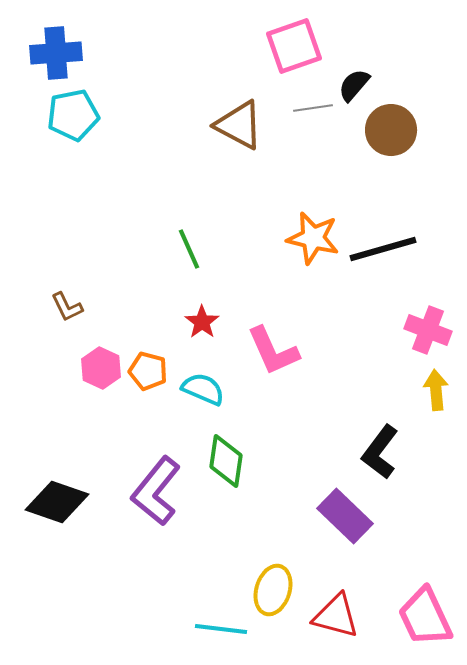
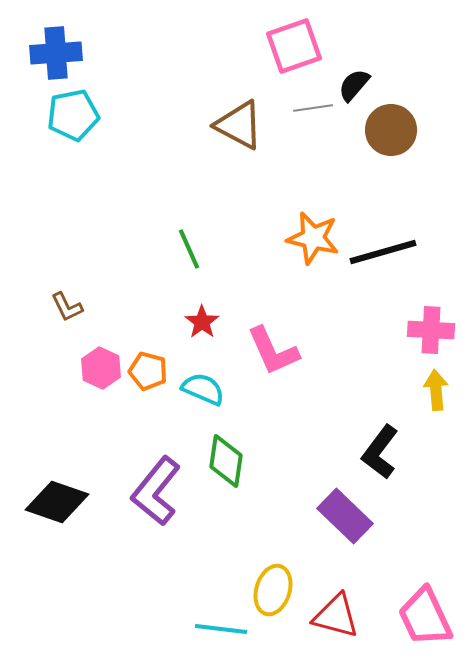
black line: moved 3 px down
pink cross: moved 3 px right; rotated 18 degrees counterclockwise
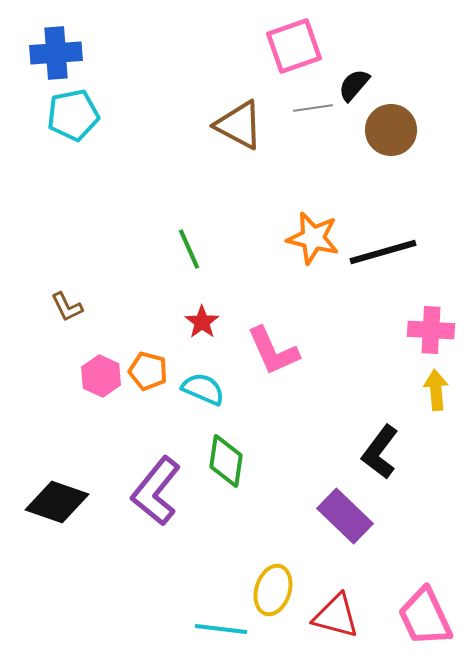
pink hexagon: moved 8 px down
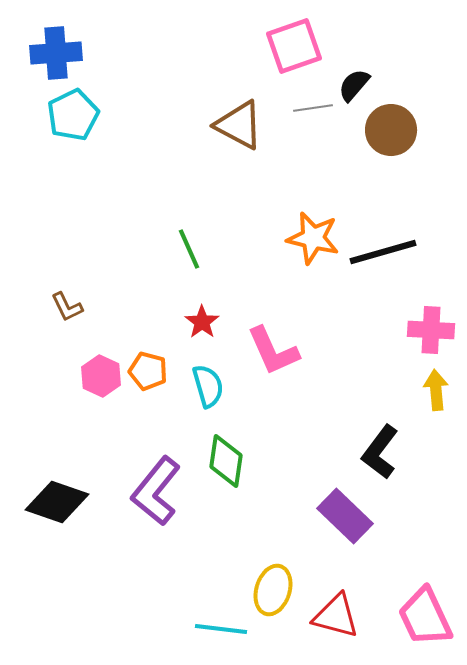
cyan pentagon: rotated 15 degrees counterclockwise
cyan semicircle: moved 5 px right, 3 px up; rotated 51 degrees clockwise
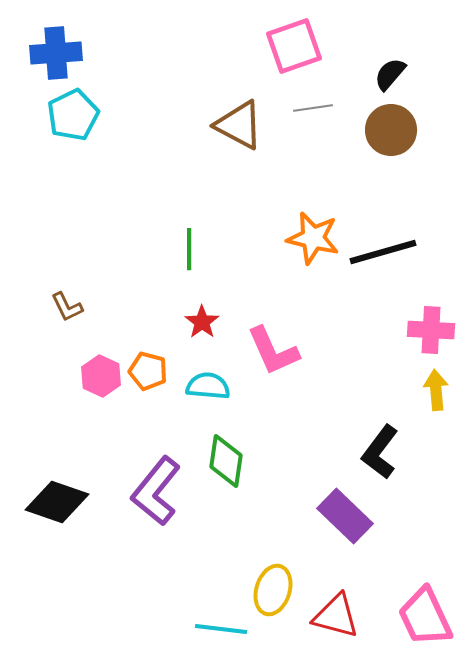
black semicircle: moved 36 px right, 11 px up
green line: rotated 24 degrees clockwise
cyan semicircle: rotated 69 degrees counterclockwise
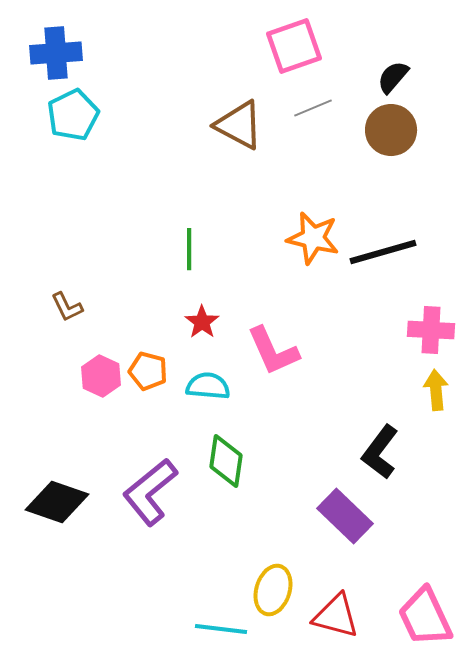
black semicircle: moved 3 px right, 3 px down
gray line: rotated 15 degrees counterclockwise
purple L-shape: moved 6 px left, 1 px down; rotated 12 degrees clockwise
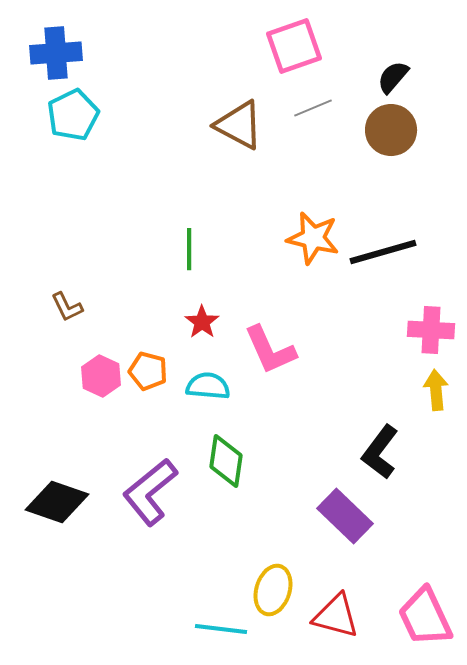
pink L-shape: moved 3 px left, 1 px up
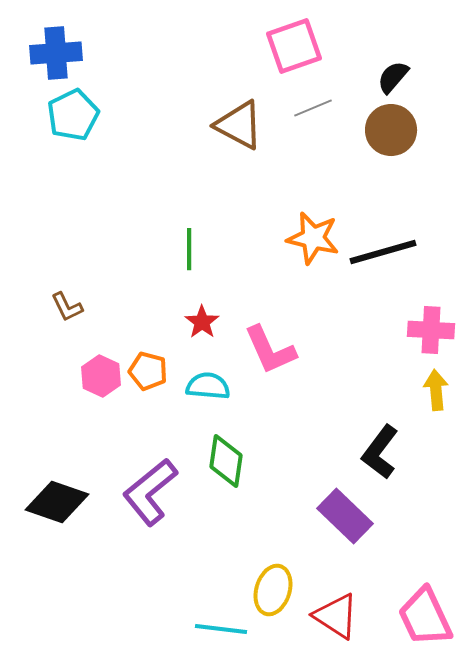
red triangle: rotated 18 degrees clockwise
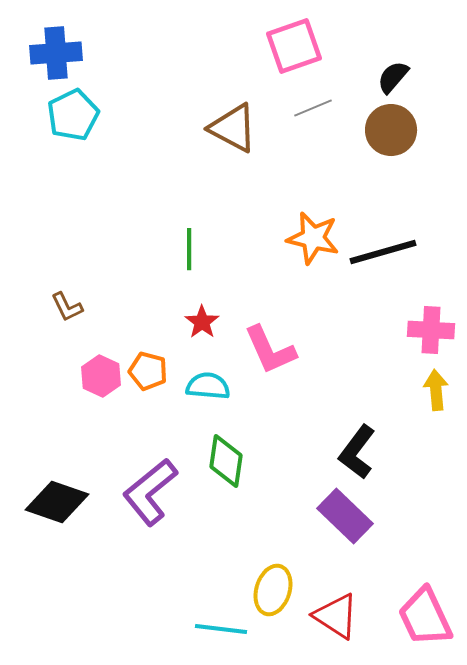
brown triangle: moved 6 px left, 3 px down
black L-shape: moved 23 px left
